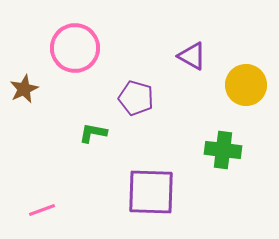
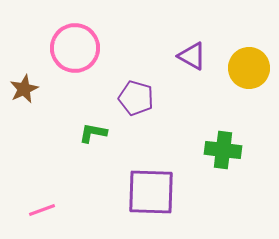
yellow circle: moved 3 px right, 17 px up
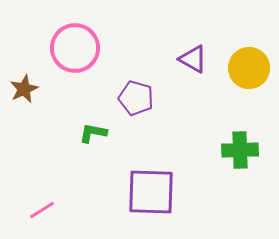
purple triangle: moved 1 px right, 3 px down
green cross: moved 17 px right; rotated 9 degrees counterclockwise
pink line: rotated 12 degrees counterclockwise
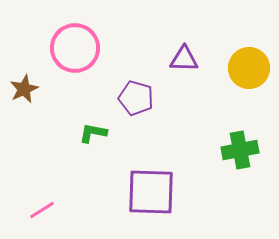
purple triangle: moved 9 px left; rotated 28 degrees counterclockwise
green cross: rotated 9 degrees counterclockwise
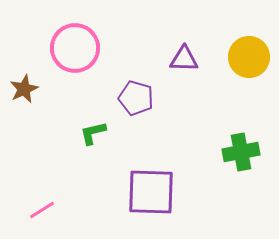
yellow circle: moved 11 px up
green L-shape: rotated 24 degrees counterclockwise
green cross: moved 1 px right, 2 px down
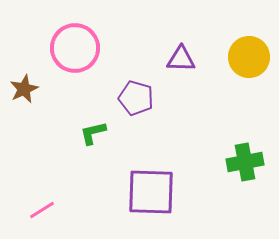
purple triangle: moved 3 px left
green cross: moved 4 px right, 10 px down
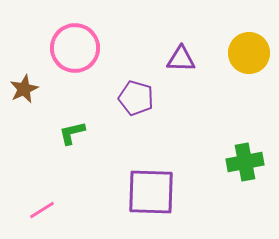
yellow circle: moved 4 px up
green L-shape: moved 21 px left
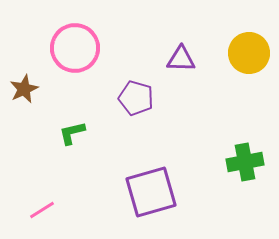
purple square: rotated 18 degrees counterclockwise
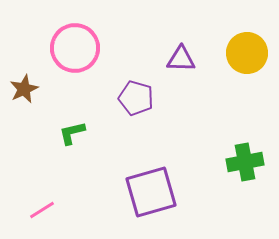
yellow circle: moved 2 px left
